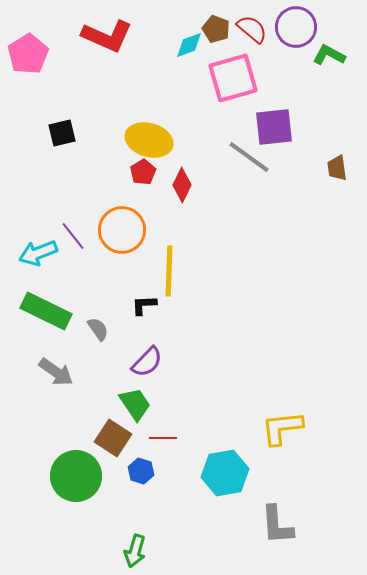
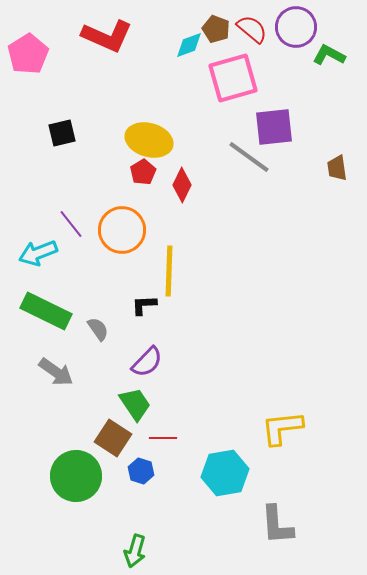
purple line: moved 2 px left, 12 px up
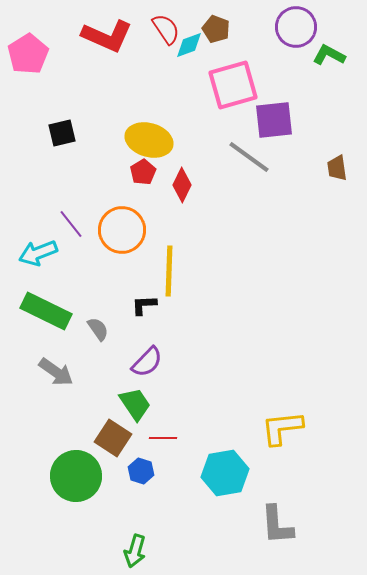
red semicircle: moved 86 px left; rotated 16 degrees clockwise
pink square: moved 7 px down
purple square: moved 7 px up
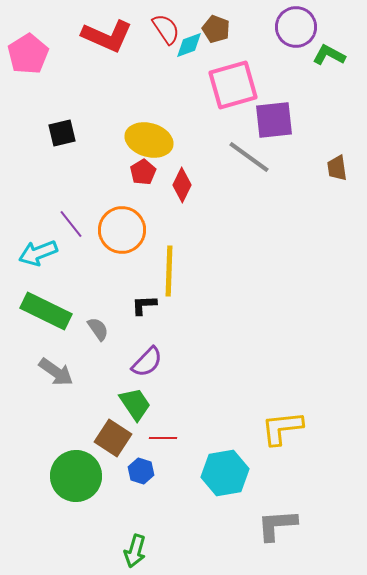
gray L-shape: rotated 90 degrees clockwise
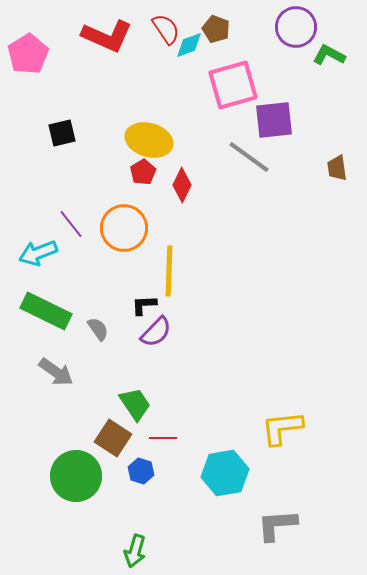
orange circle: moved 2 px right, 2 px up
purple semicircle: moved 9 px right, 30 px up
